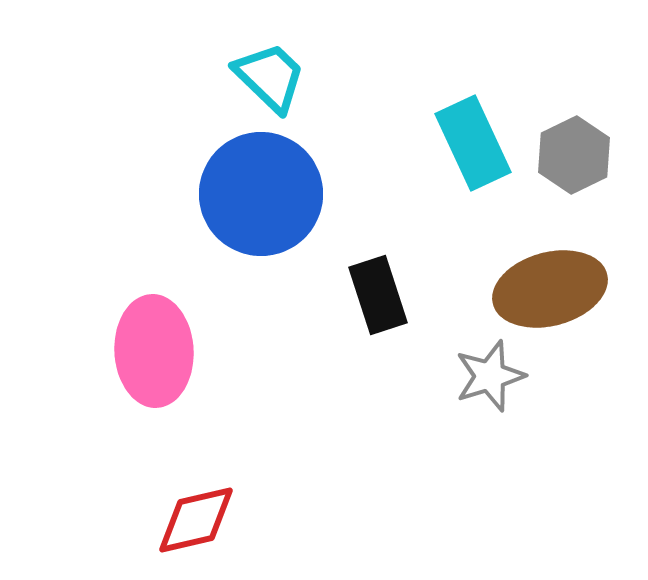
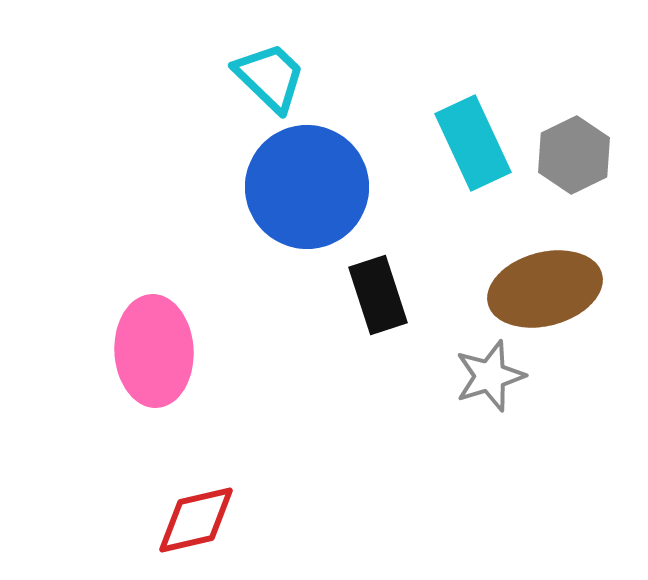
blue circle: moved 46 px right, 7 px up
brown ellipse: moved 5 px left
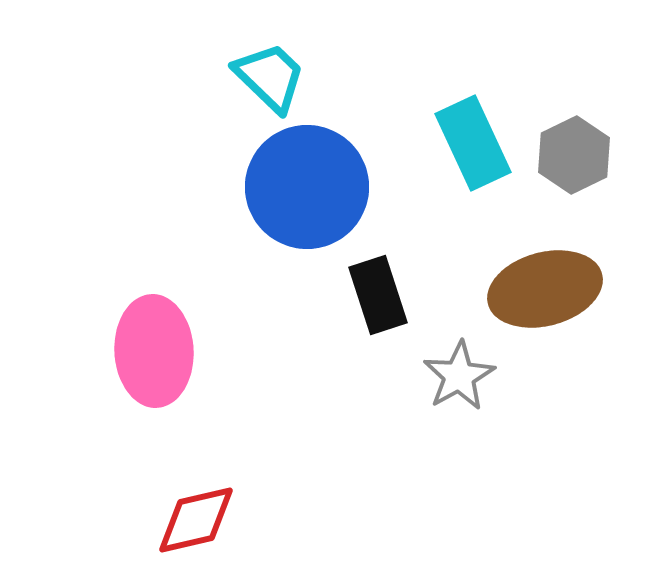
gray star: moved 31 px left; rotated 12 degrees counterclockwise
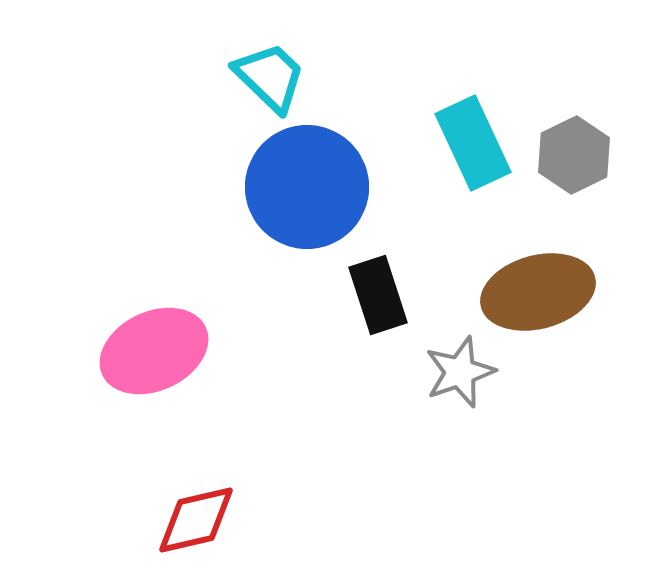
brown ellipse: moved 7 px left, 3 px down
pink ellipse: rotated 68 degrees clockwise
gray star: moved 1 px right, 4 px up; rotated 10 degrees clockwise
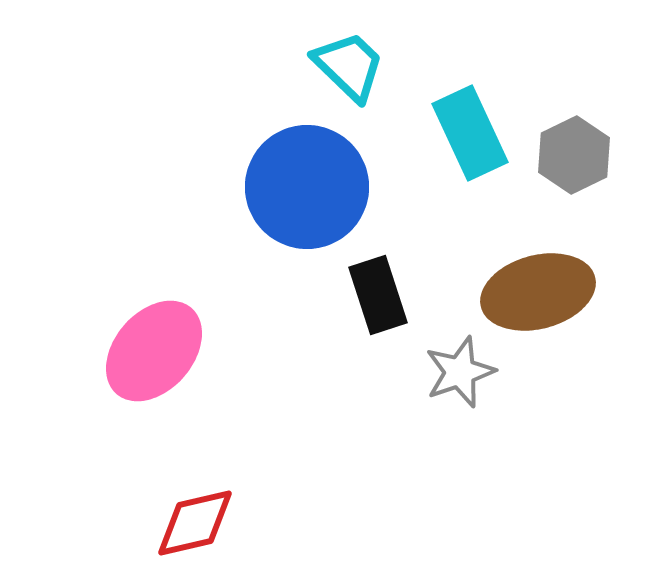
cyan trapezoid: moved 79 px right, 11 px up
cyan rectangle: moved 3 px left, 10 px up
pink ellipse: rotated 24 degrees counterclockwise
red diamond: moved 1 px left, 3 px down
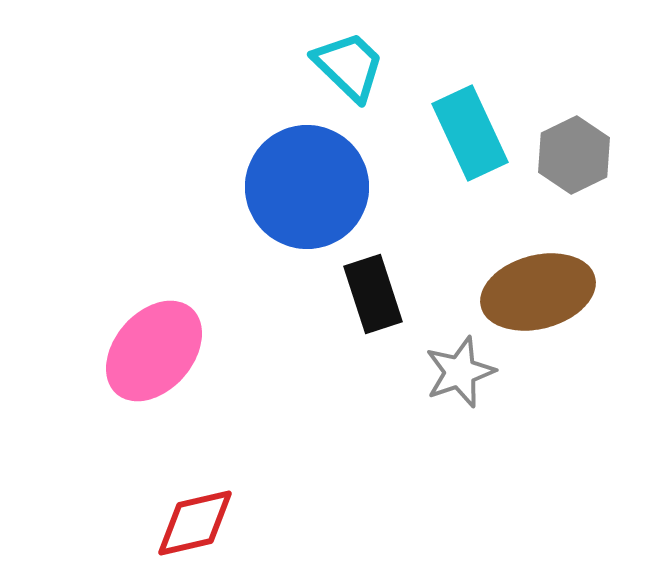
black rectangle: moved 5 px left, 1 px up
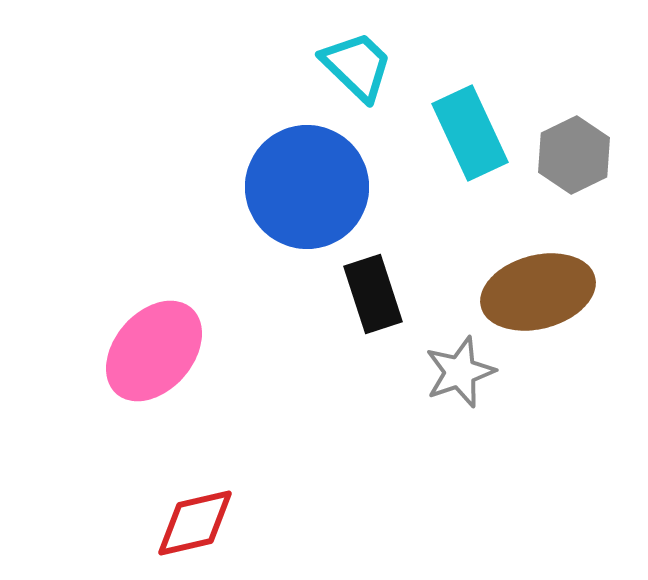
cyan trapezoid: moved 8 px right
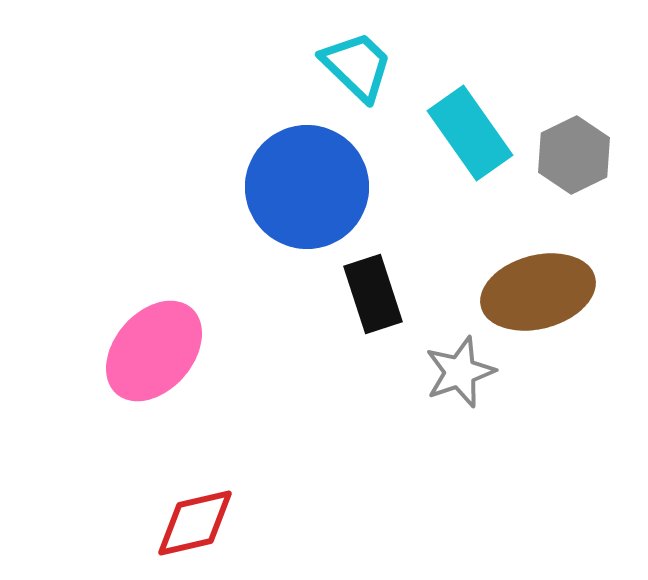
cyan rectangle: rotated 10 degrees counterclockwise
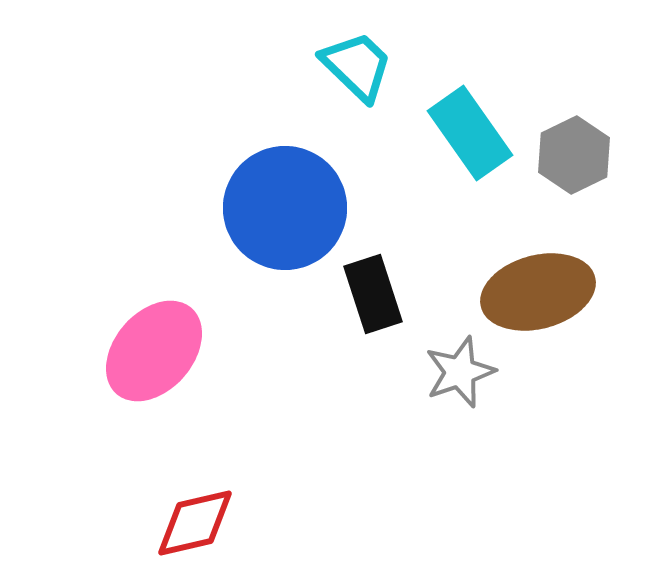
blue circle: moved 22 px left, 21 px down
